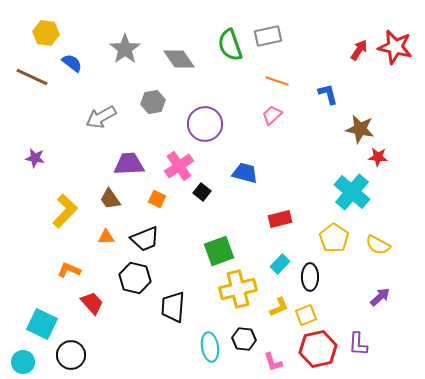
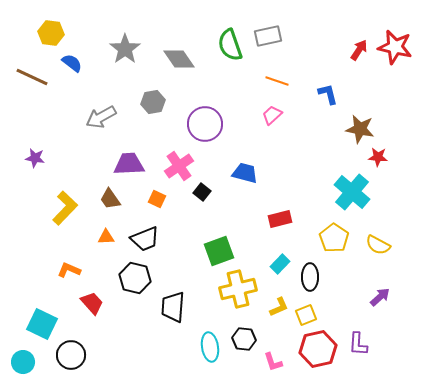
yellow hexagon at (46, 33): moved 5 px right
yellow L-shape at (65, 211): moved 3 px up
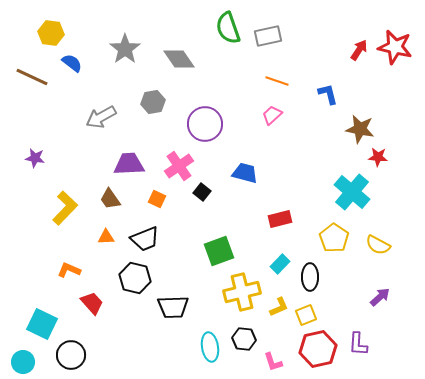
green semicircle at (230, 45): moved 2 px left, 17 px up
yellow cross at (238, 289): moved 4 px right, 3 px down
black trapezoid at (173, 307): rotated 96 degrees counterclockwise
